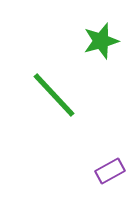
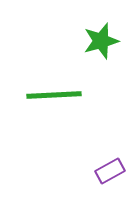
green line: rotated 50 degrees counterclockwise
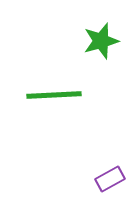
purple rectangle: moved 8 px down
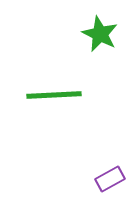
green star: moved 1 px left, 7 px up; rotated 30 degrees counterclockwise
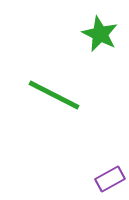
green line: rotated 30 degrees clockwise
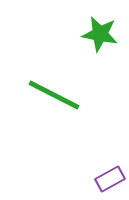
green star: rotated 15 degrees counterclockwise
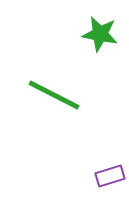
purple rectangle: moved 3 px up; rotated 12 degrees clockwise
